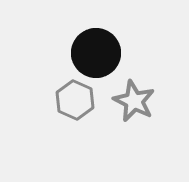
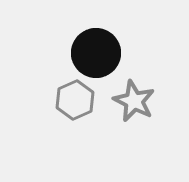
gray hexagon: rotated 12 degrees clockwise
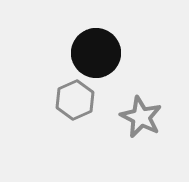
gray star: moved 7 px right, 16 px down
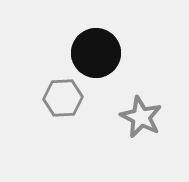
gray hexagon: moved 12 px left, 2 px up; rotated 21 degrees clockwise
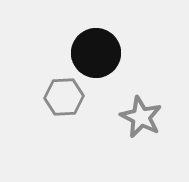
gray hexagon: moved 1 px right, 1 px up
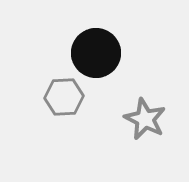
gray star: moved 4 px right, 2 px down
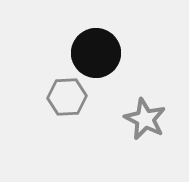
gray hexagon: moved 3 px right
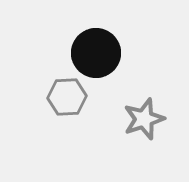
gray star: moved 1 px left; rotated 27 degrees clockwise
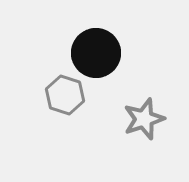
gray hexagon: moved 2 px left, 2 px up; rotated 21 degrees clockwise
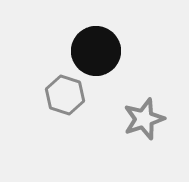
black circle: moved 2 px up
